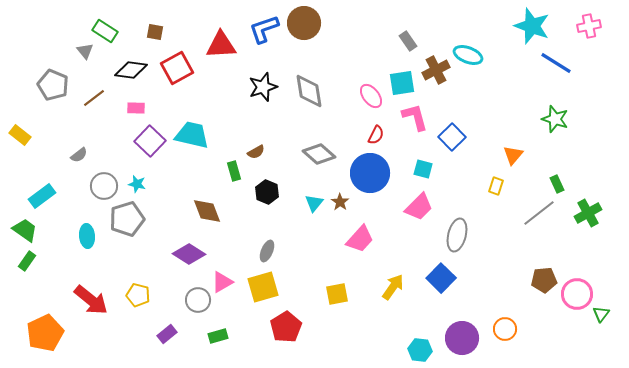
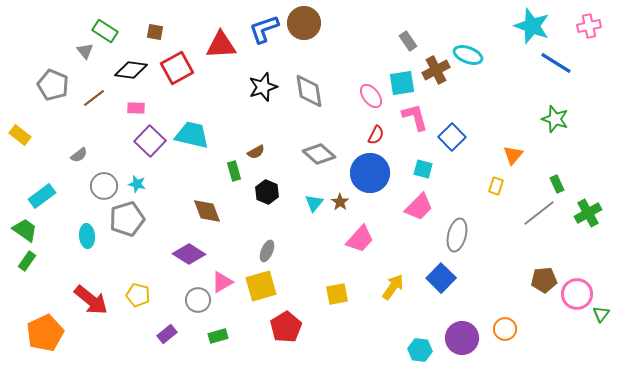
yellow square at (263, 287): moved 2 px left, 1 px up
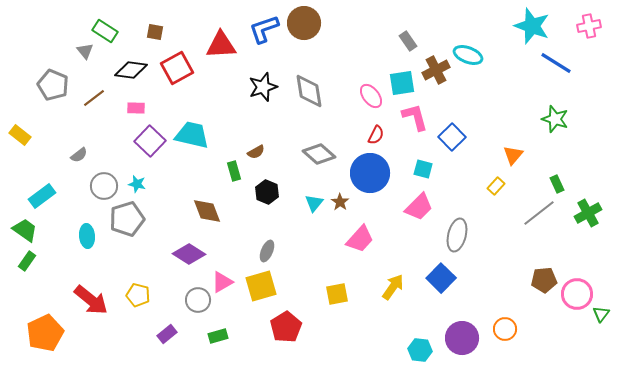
yellow rectangle at (496, 186): rotated 24 degrees clockwise
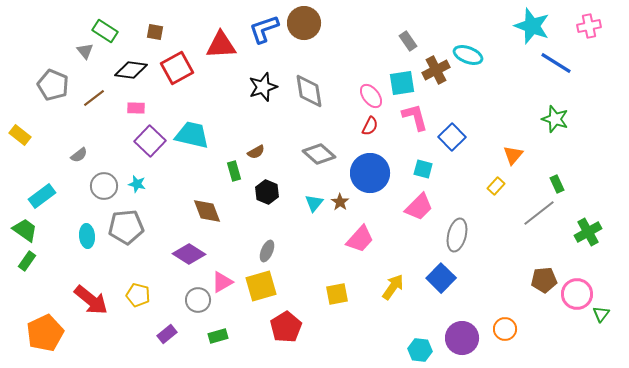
red semicircle at (376, 135): moved 6 px left, 9 px up
green cross at (588, 213): moved 19 px down
gray pentagon at (127, 219): moved 1 px left, 8 px down; rotated 12 degrees clockwise
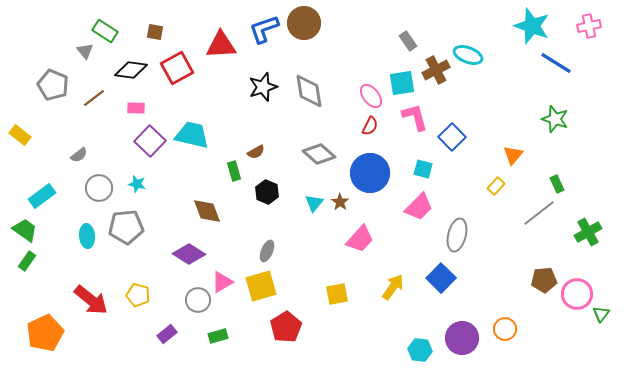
gray circle at (104, 186): moved 5 px left, 2 px down
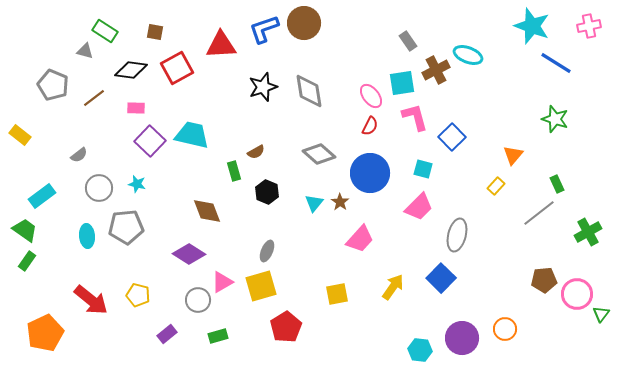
gray triangle at (85, 51): rotated 36 degrees counterclockwise
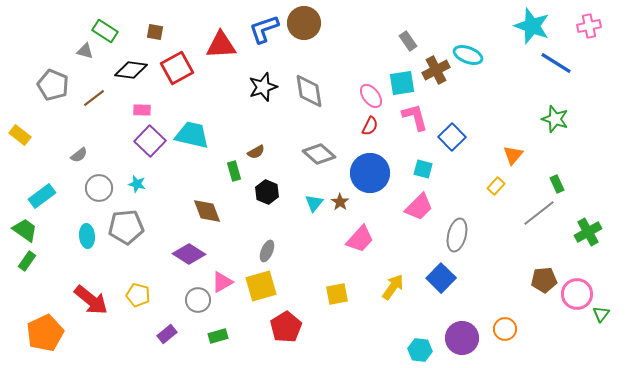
pink rectangle at (136, 108): moved 6 px right, 2 px down
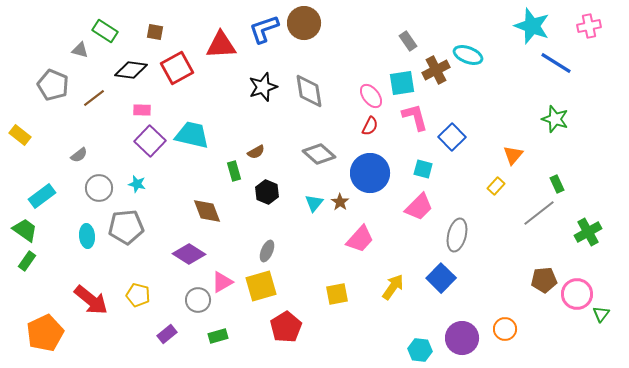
gray triangle at (85, 51): moved 5 px left, 1 px up
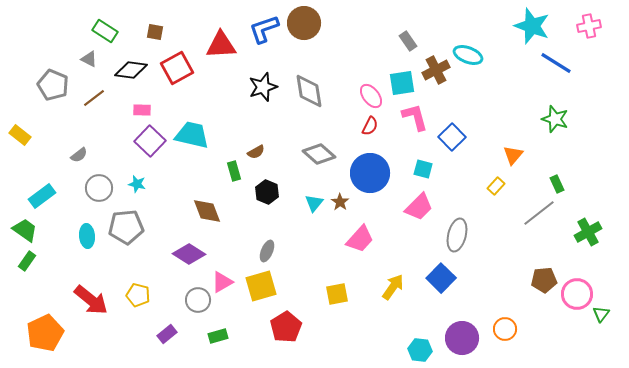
gray triangle at (80, 50): moved 9 px right, 9 px down; rotated 12 degrees clockwise
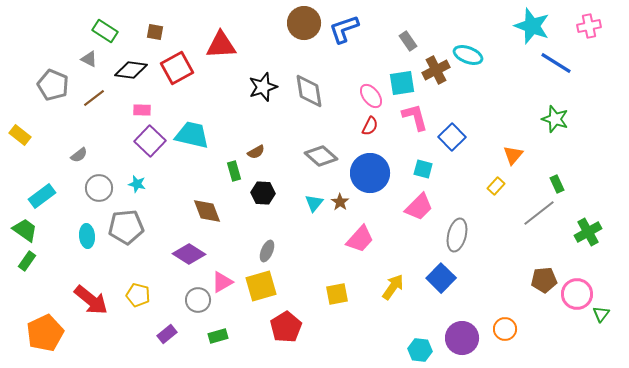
blue L-shape at (264, 29): moved 80 px right
gray diamond at (319, 154): moved 2 px right, 2 px down
black hexagon at (267, 192): moved 4 px left, 1 px down; rotated 20 degrees counterclockwise
